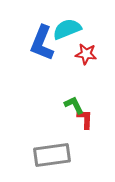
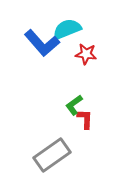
blue L-shape: rotated 63 degrees counterclockwise
green L-shape: rotated 100 degrees counterclockwise
gray rectangle: rotated 27 degrees counterclockwise
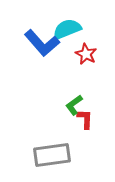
red star: rotated 20 degrees clockwise
gray rectangle: rotated 27 degrees clockwise
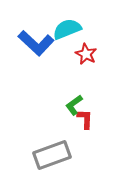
blue L-shape: moved 6 px left; rotated 6 degrees counterclockwise
gray rectangle: rotated 12 degrees counterclockwise
